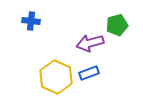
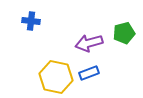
green pentagon: moved 7 px right, 8 px down
purple arrow: moved 1 px left
yellow hexagon: rotated 12 degrees counterclockwise
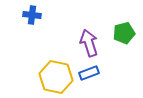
blue cross: moved 1 px right, 6 px up
purple arrow: rotated 88 degrees clockwise
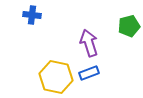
green pentagon: moved 5 px right, 7 px up
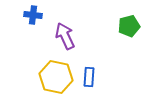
blue cross: moved 1 px right
purple arrow: moved 24 px left, 7 px up; rotated 8 degrees counterclockwise
blue rectangle: moved 4 px down; rotated 66 degrees counterclockwise
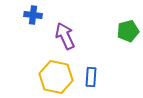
green pentagon: moved 1 px left, 5 px down
blue rectangle: moved 2 px right
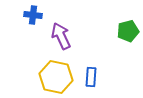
purple arrow: moved 4 px left
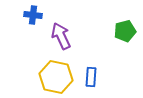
green pentagon: moved 3 px left
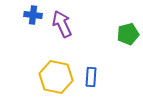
green pentagon: moved 3 px right, 3 px down
purple arrow: moved 1 px right, 12 px up
